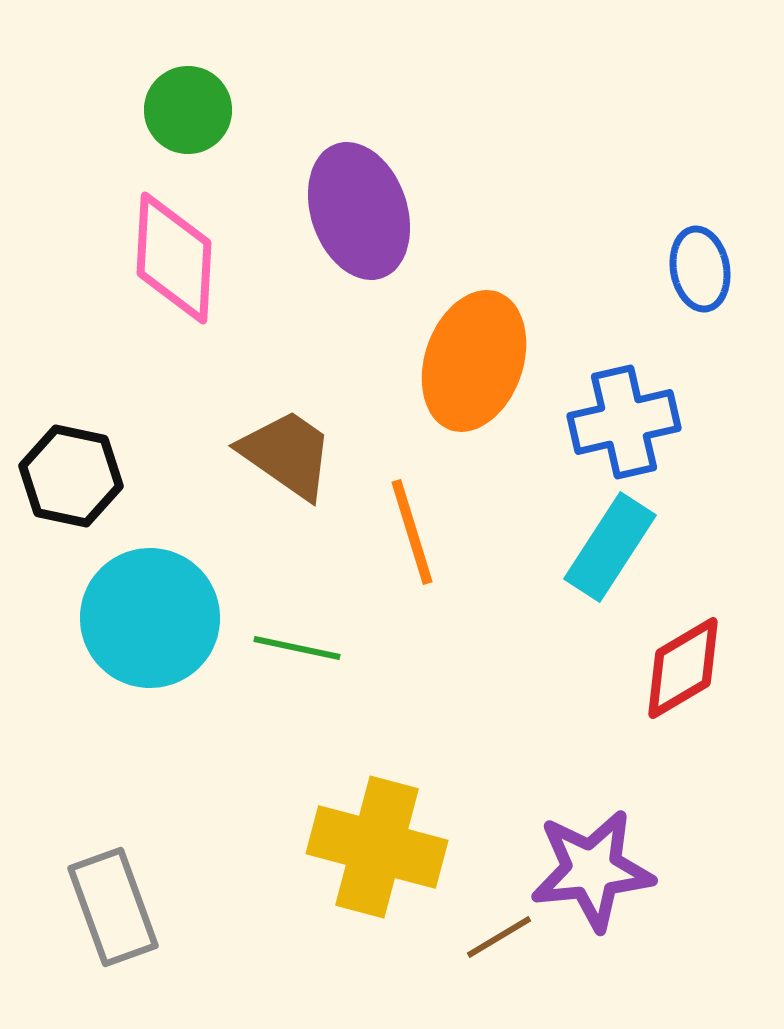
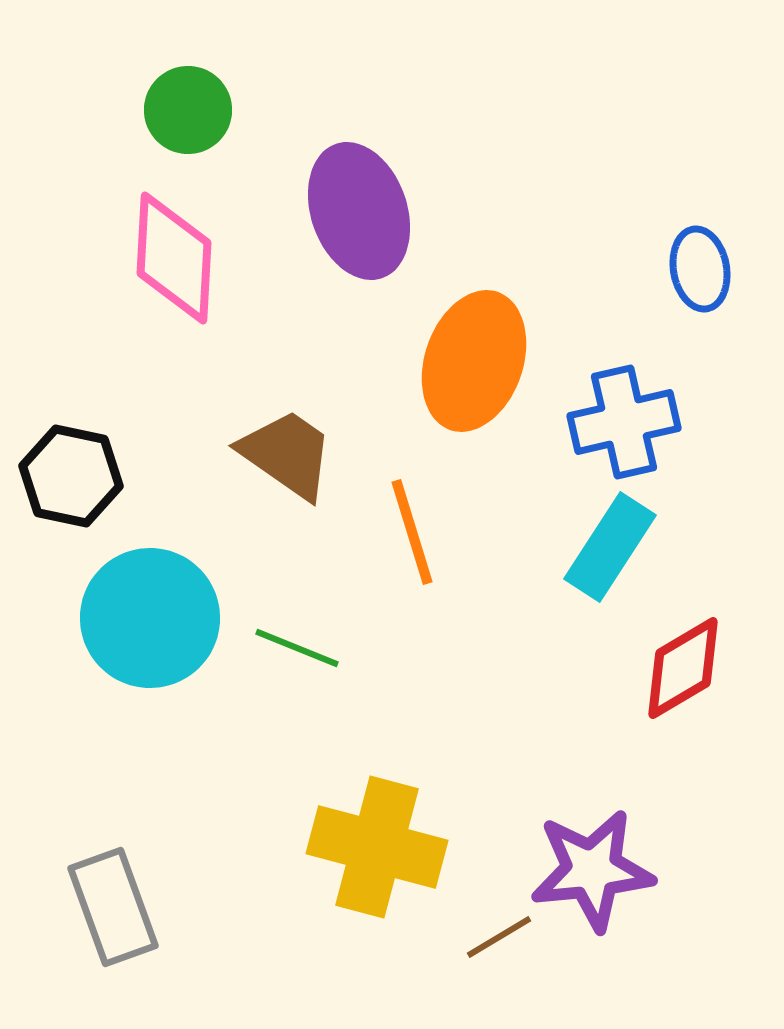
green line: rotated 10 degrees clockwise
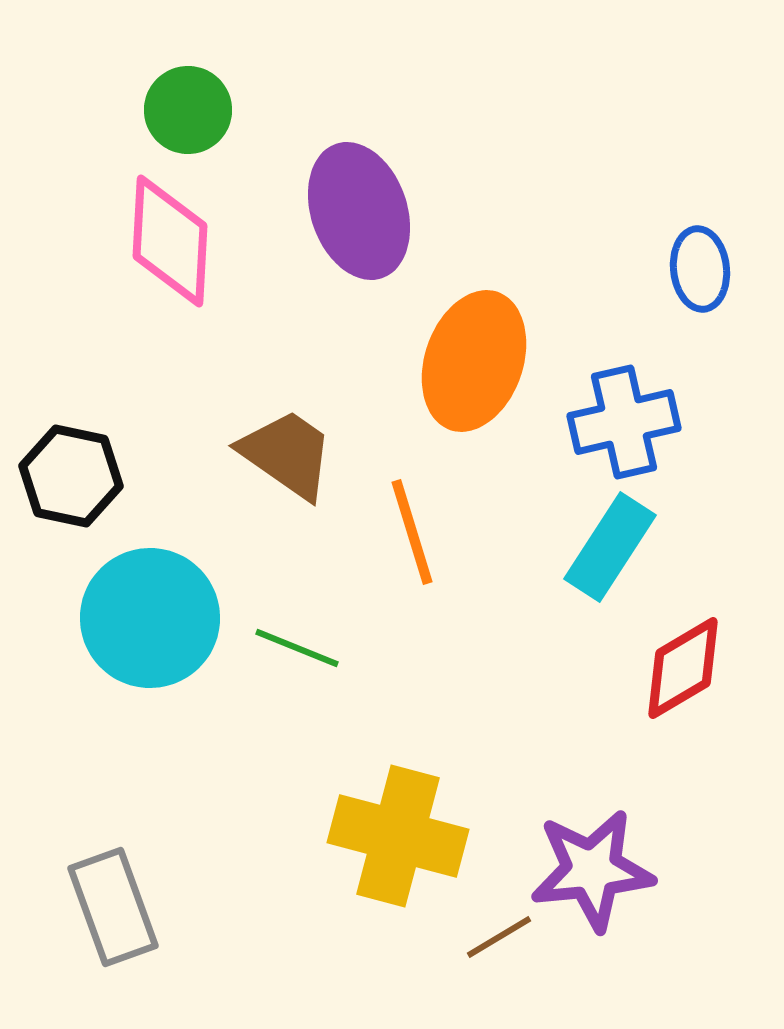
pink diamond: moved 4 px left, 17 px up
blue ellipse: rotated 4 degrees clockwise
yellow cross: moved 21 px right, 11 px up
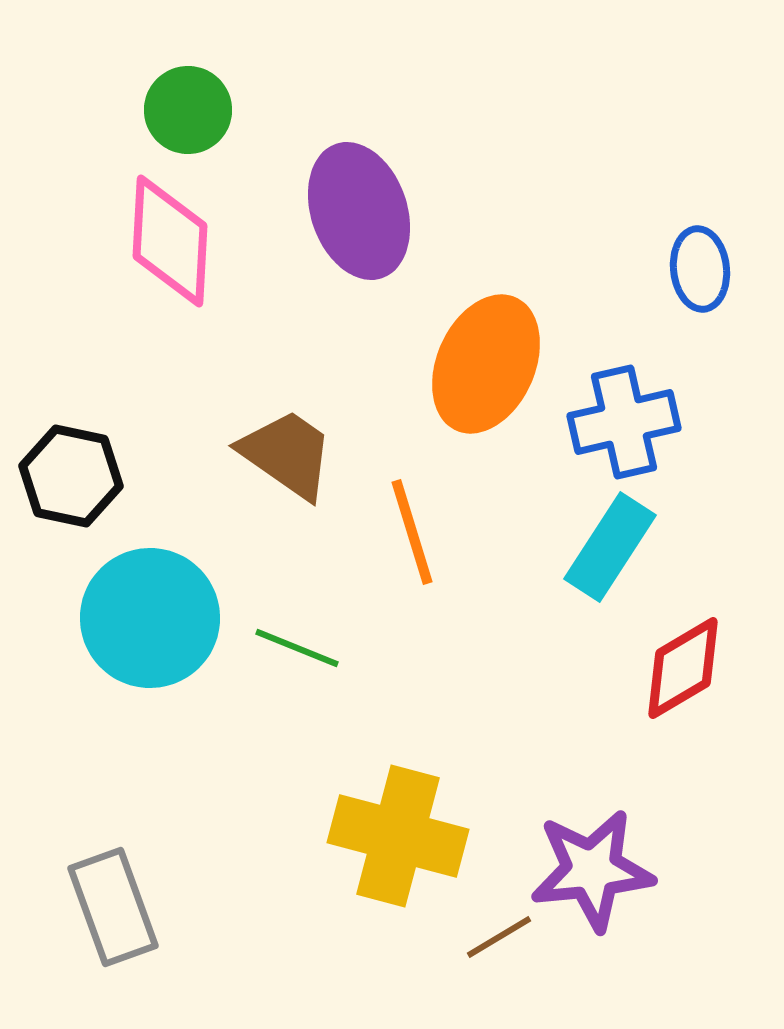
orange ellipse: moved 12 px right, 3 px down; rotated 5 degrees clockwise
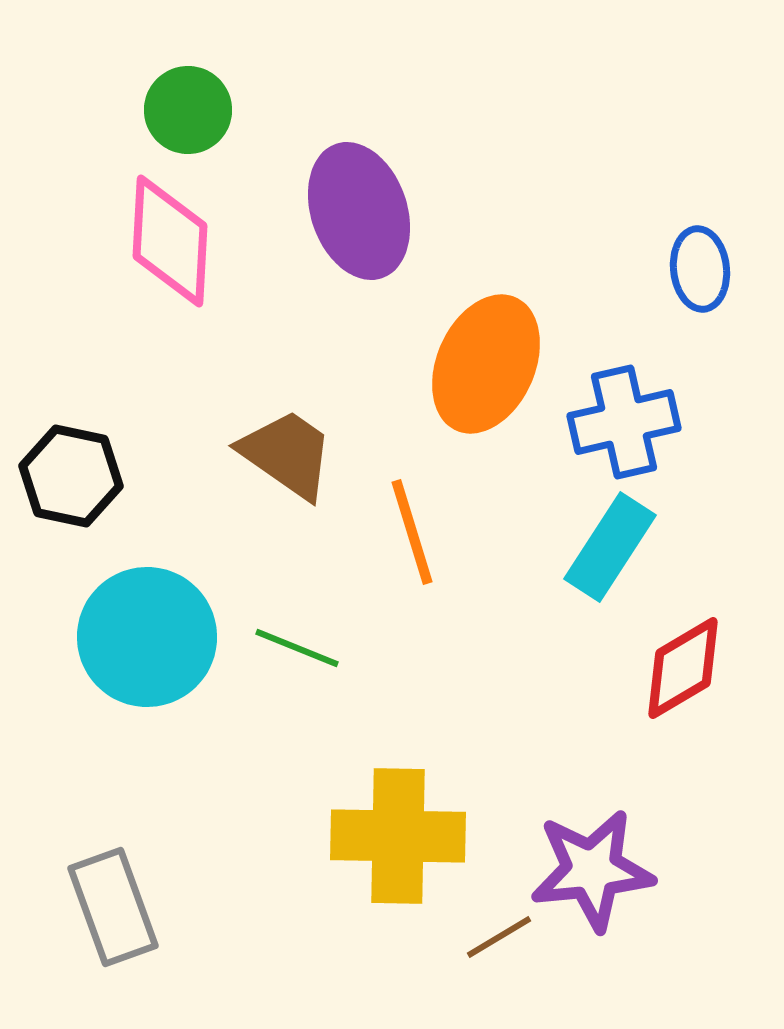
cyan circle: moved 3 px left, 19 px down
yellow cross: rotated 14 degrees counterclockwise
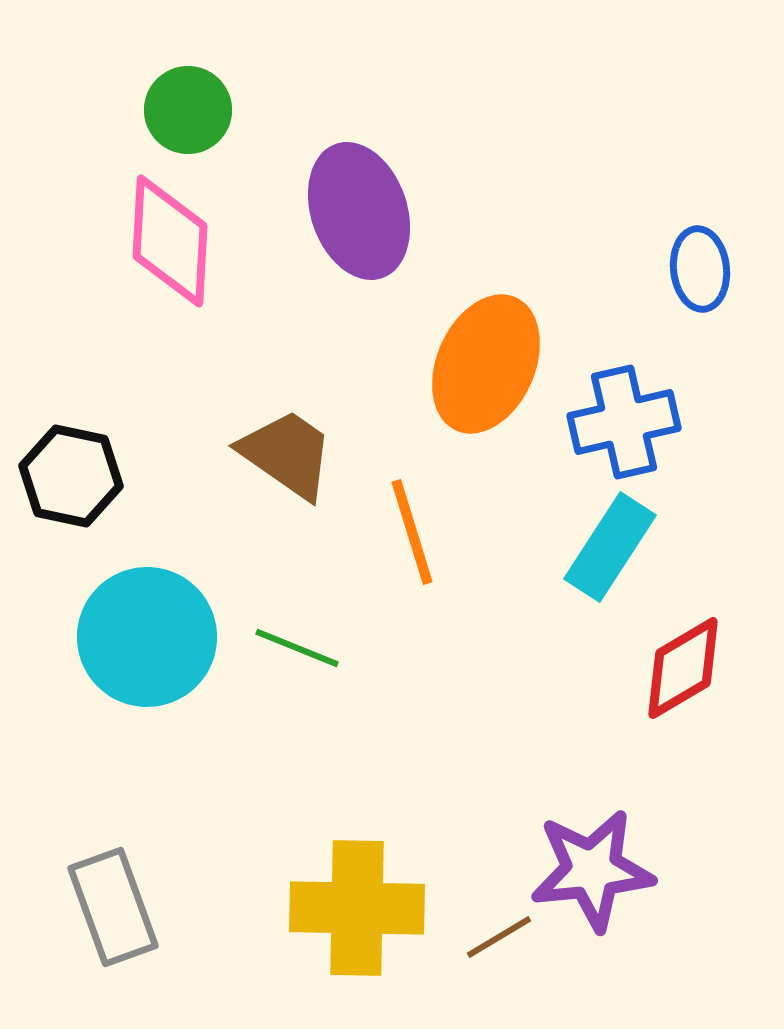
yellow cross: moved 41 px left, 72 px down
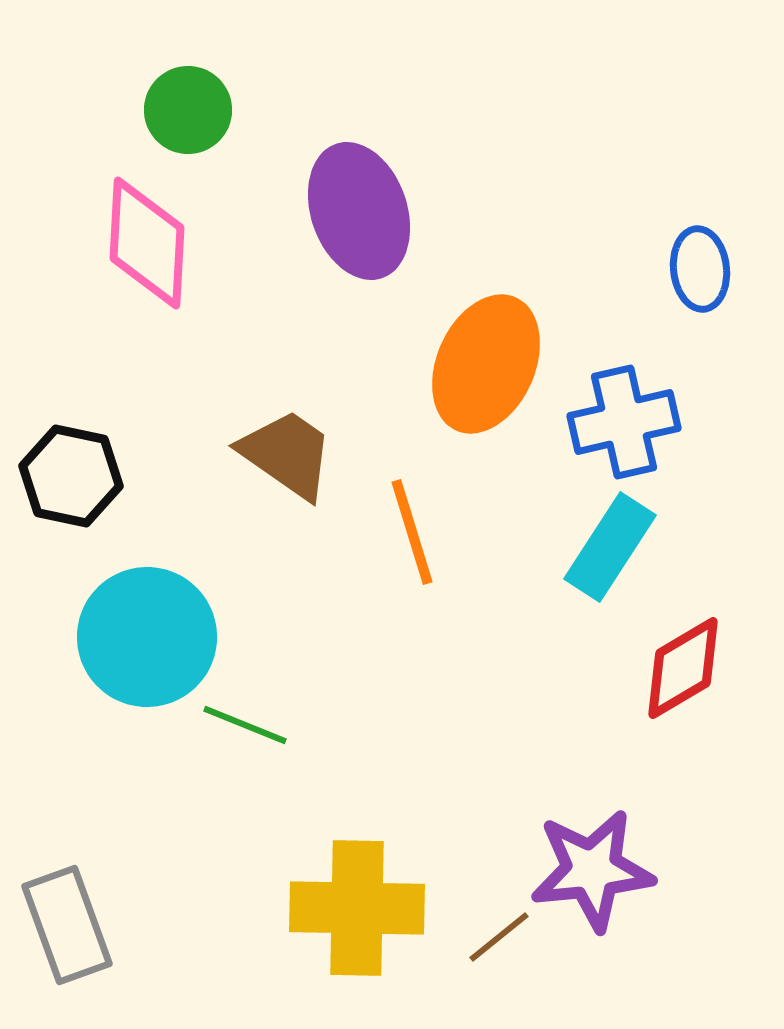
pink diamond: moved 23 px left, 2 px down
green line: moved 52 px left, 77 px down
gray rectangle: moved 46 px left, 18 px down
brown line: rotated 8 degrees counterclockwise
